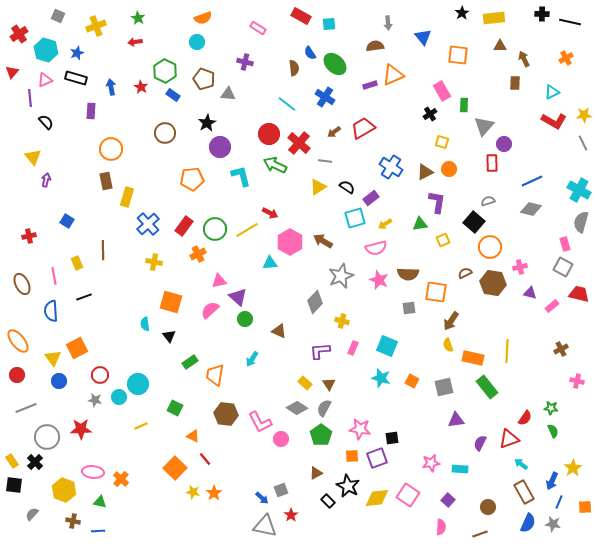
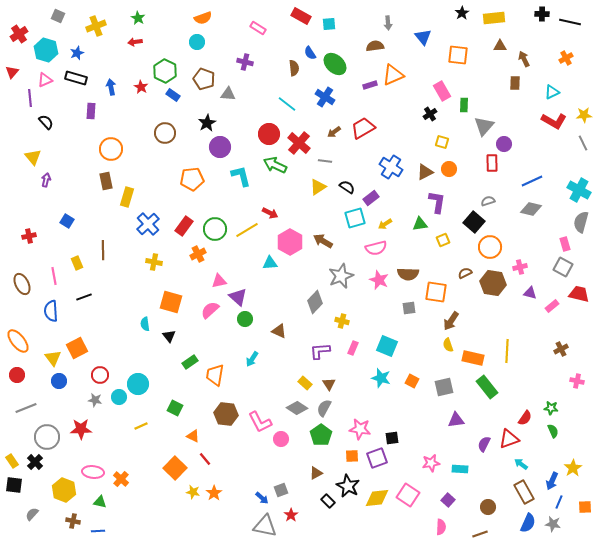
purple semicircle at (480, 443): moved 4 px right, 1 px down
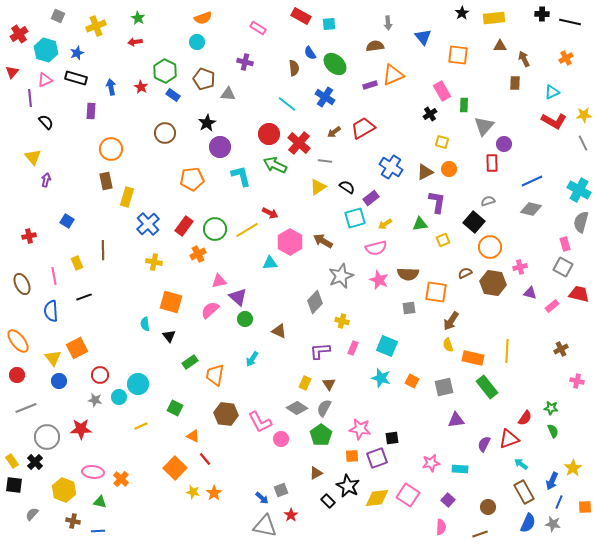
yellow rectangle at (305, 383): rotated 72 degrees clockwise
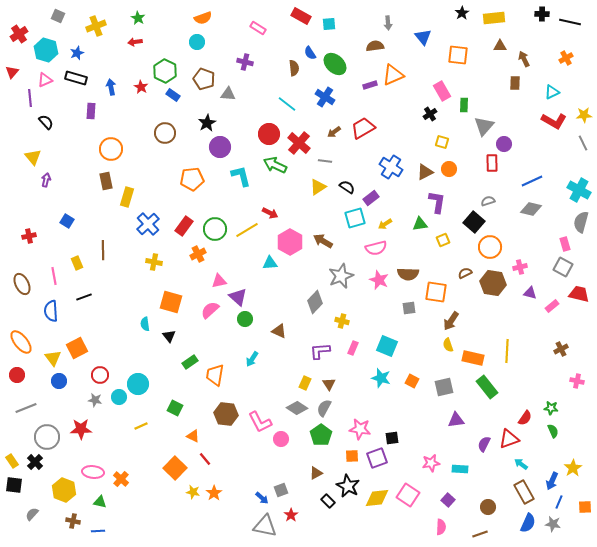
orange ellipse at (18, 341): moved 3 px right, 1 px down
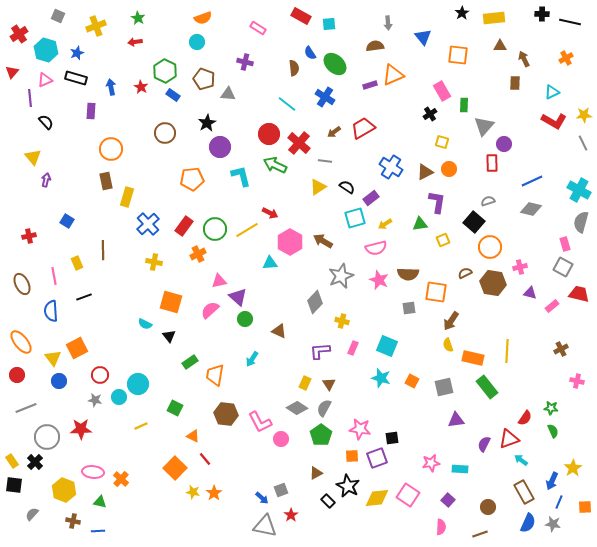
cyan semicircle at (145, 324): rotated 56 degrees counterclockwise
cyan arrow at (521, 464): moved 4 px up
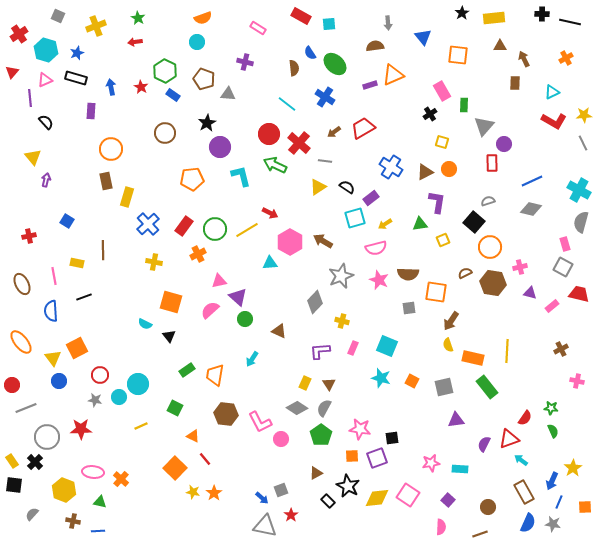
yellow rectangle at (77, 263): rotated 56 degrees counterclockwise
green rectangle at (190, 362): moved 3 px left, 8 px down
red circle at (17, 375): moved 5 px left, 10 px down
